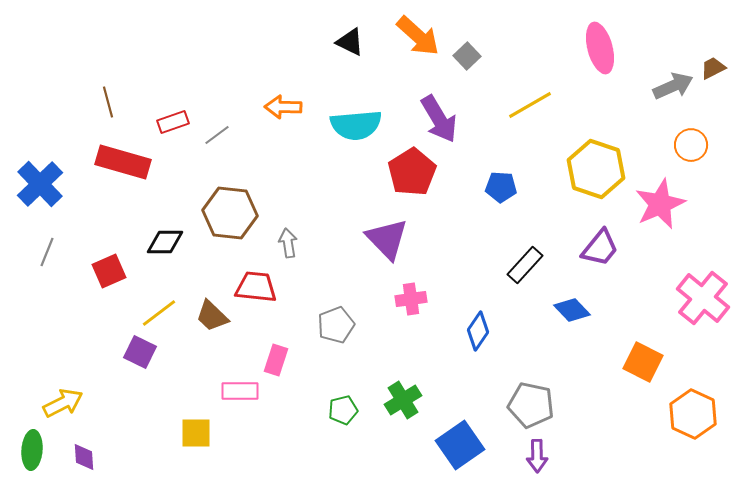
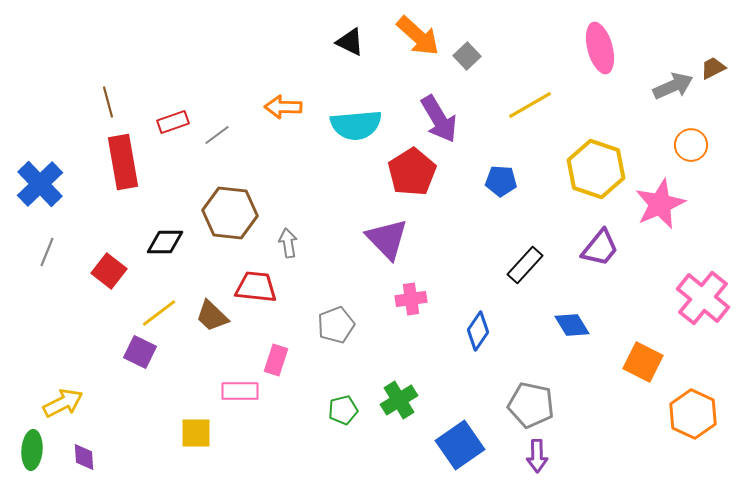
red rectangle at (123, 162): rotated 64 degrees clockwise
blue pentagon at (501, 187): moved 6 px up
red square at (109, 271): rotated 28 degrees counterclockwise
blue diamond at (572, 310): moved 15 px down; rotated 12 degrees clockwise
green cross at (403, 400): moved 4 px left
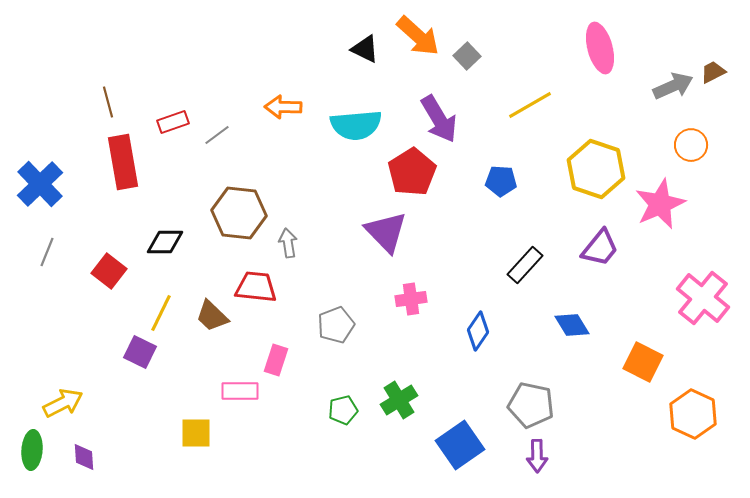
black triangle at (350, 42): moved 15 px right, 7 px down
brown trapezoid at (713, 68): moved 4 px down
brown hexagon at (230, 213): moved 9 px right
purple triangle at (387, 239): moved 1 px left, 7 px up
yellow line at (159, 313): moved 2 px right; rotated 27 degrees counterclockwise
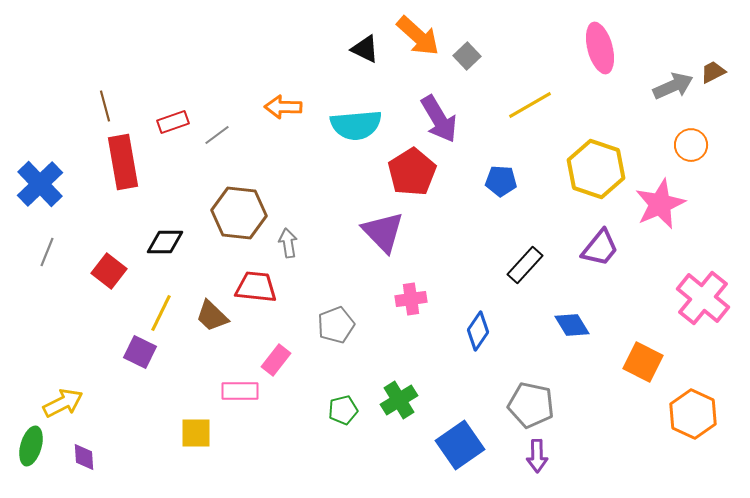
brown line at (108, 102): moved 3 px left, 4 px down
purple triangle at (386, 232): moved 3 px left
pink rectangle at (276, 360): rotated 20 degrees clockwise
green ellipse at (32, 450): moved 1 px left, 4 px up; rotated 12 degrees clockwise
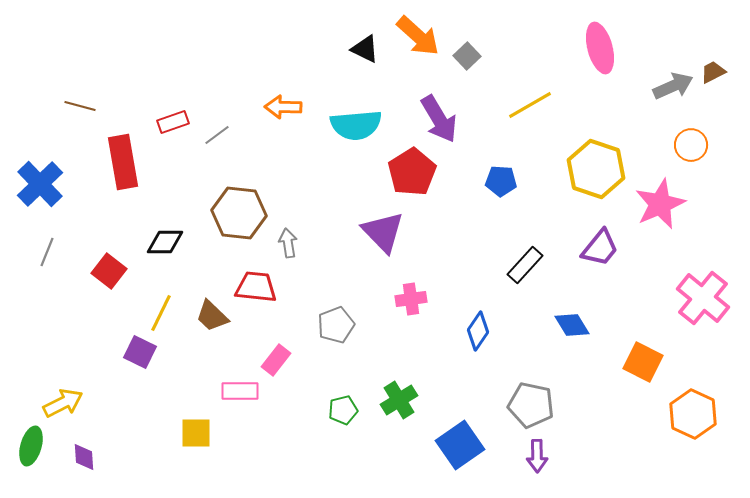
brown line at (105, 106): moved 25 px left; rotated 60 degrees counterclockwise
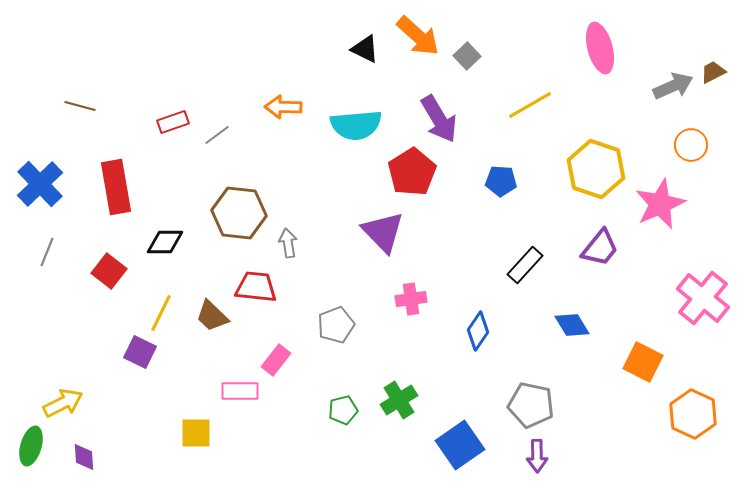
red rectangle at (123, 162): moved 7 px left, 25 px down
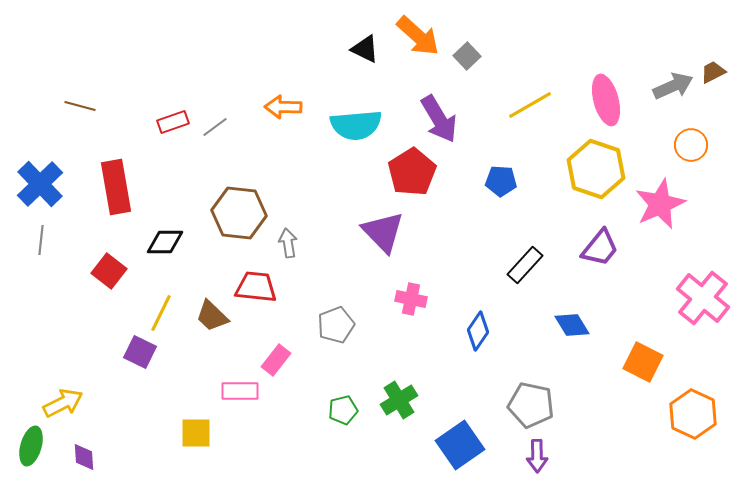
pink ellipse at (600, 48): moved 6 px right, 52 px down
gray line at (217, 135): moved 2 px left, 8 px up
gray line at (47, 252): moved 6 px left, 12 px up; rotated 16 degrees counterclockwise
pink cross at (411, 299): rotated 20 degrees clockwise
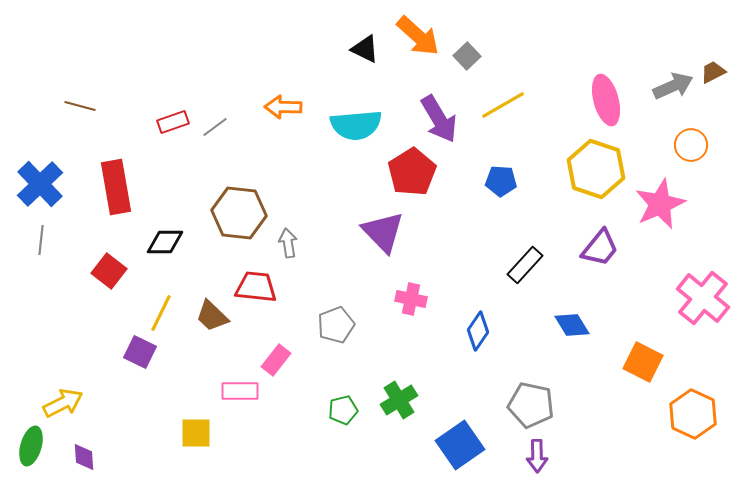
yellow line at (530, 105): moved 27 px left
